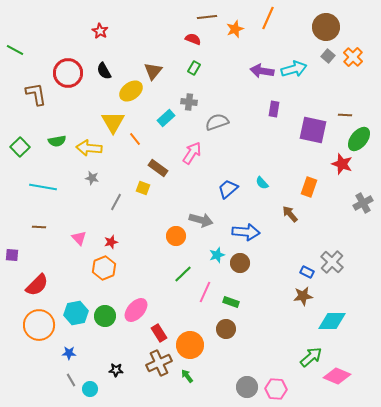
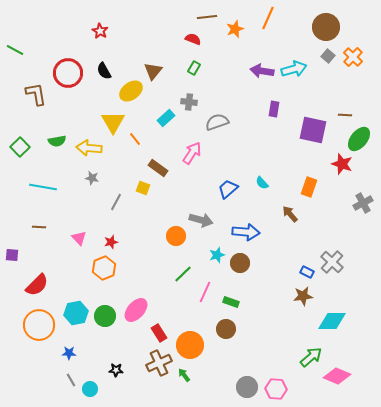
green arrow at (187, 376): moved 3 px left, 1 px up
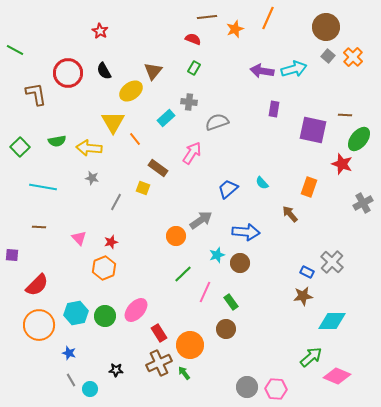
gray arrow at (201, 220): rotated 50 degrees counterclockwise
green rectangle at (231, 302): rotated 35 degrees clockwise
blue star at (69, 353): rotated 16 degrees clockwise
green arrow at (184, 375): moved 2 px up
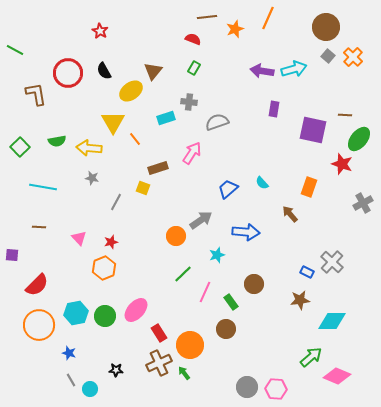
cyan rectangle at (166, 118): rotated 24 degrees clockwise
brown rectangle at (158, 168): rotated 54 degrees counterclockwise
brown circle at (240, 263): moved 14 px right, 21 px down
brown star at (303, 296): moved 3 px left, 4 px down
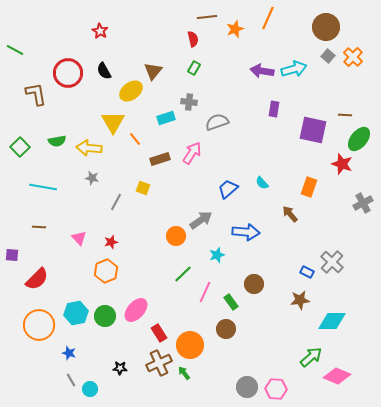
red semicircle at (193, 39): rotated 56 degrees clockwise
brown rectangle at (158, 168): moved 2 px right, 9 px up
orange hexagon at (104, 268): moved 2 px right, 3 px down
red semicircle at (37, 285): moved 6 px up
black star at (116, 370): moved 4 px right, 2 px up
